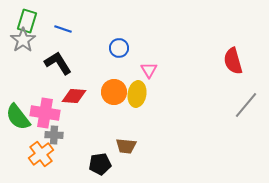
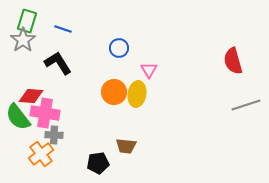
red diamond: moved 43 px left
gray line: rotated 32 degrees clockwise
black pentagon: moved 2 px left, 1 px up
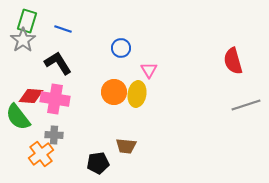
blue circle: moved 2 px right
pink cross: moved 10 px right, 14 px up
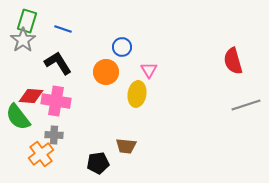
blue circle: moved 1 px right, 1 px up
orange circle: moved 8 px left, 20 px up
pink cross: moved 1 px right, 2 px down
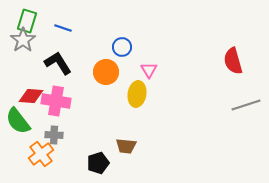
blue line: moved 1 px up
green semicircle: moved 4 px down
black pentagon: rotated 10 degrees counterclockwise
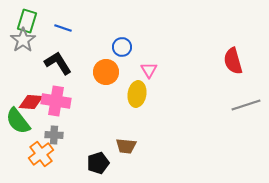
red diamond: moved 6 px down
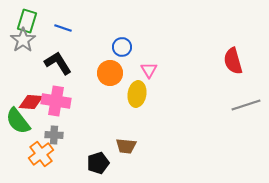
orange circle: moved 4 px right, 1 px down
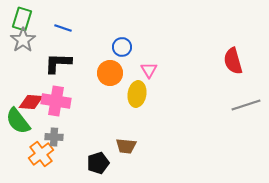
green rectangle: moved 5 px left, 2 px up
black L-shape: rotated 56 degrees counterclockwise
gray cross: moved 2 px down
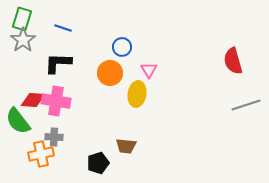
red diamond: moved 2 px right, 2 px up
orange cross: rotated 25 degrees clockwise
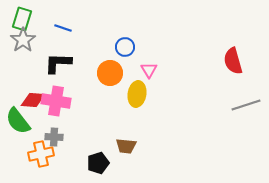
blue circle: moved 3 px right
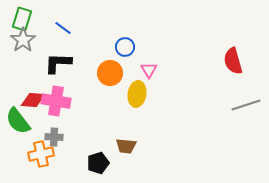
blue line: rotated 18 degrees clockwise
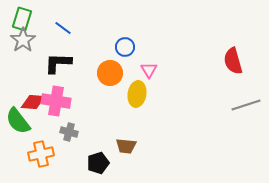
red diamond: moved 2 px down
gray cross: moved 15 px right, 5 px up; rotated 12 degrees clockwise
